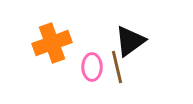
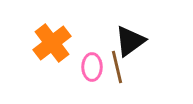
orange cross: rotated 18 degrees counterclockwise
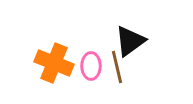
orange cross: moved 2 px right, 20 px down; rotated 30 degrees counterclockwise
pink ellipse: moved 1 px left, 1 px up
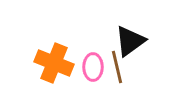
pink ellipse: moved 2 px right, 1 px down
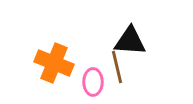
black triangle: rotated 40 degrees clockwise
pink ellipse: moved 15 px down
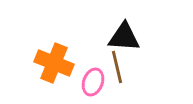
black triangle: moved 6 px left, 4 px up
pink ellipse: rotated 20 degrees clockwise
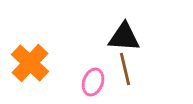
orange cross: moved 24 px left; rotated 21 degrees clockwise
brown line: moved 8 px right, 2 px down
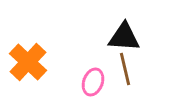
orange cross: moved 2 px left, 1 px up
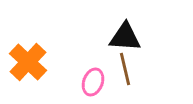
black triangle: moved 1 px right
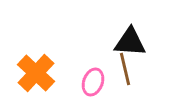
black triangle: moved 5 px right, 5 px down
orange cross: moved 8 px right, 11 px down
